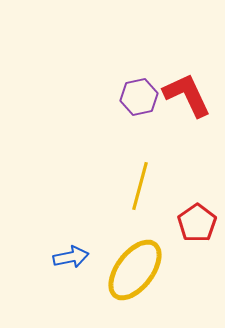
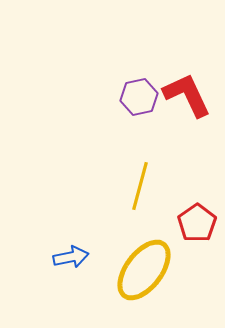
yellow ellipse: moved 9 px right
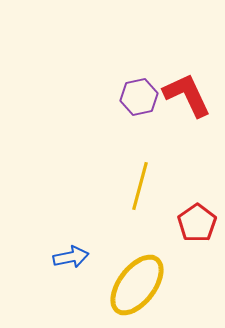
yellow ellipse: moved 7 px left, 15 px down
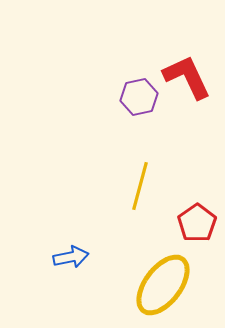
red L-shape: moved 18 px up
yellow ellipse: moved 26 px right
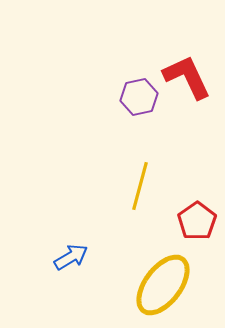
red pentagon: moved 2 px up
blue arrow: rotated 20 degrees counterclockwise
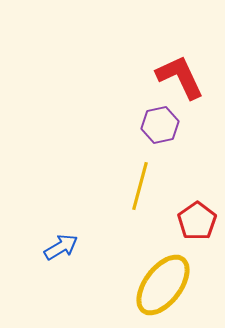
red L-shape: moved 7 px left
purple hexagon: moved 21 px right, 28 px down
blue arrow: moved 10 px left, 10 px up
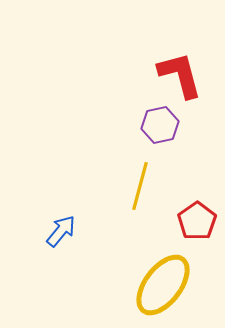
red L-shape: moved 2 px up; rotated 10 degrees clockwise
blue arrow: moved 16 px up; rotated 20 degrees counterclockwise
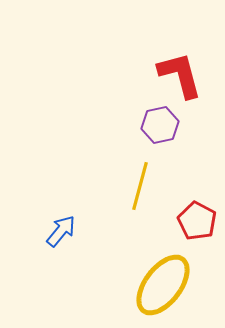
red pentagon: rotated 9 degrees counterclockwise
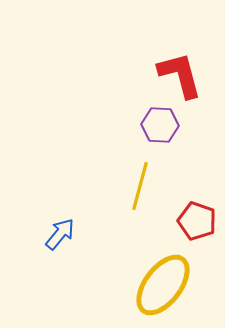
purple hexagon: rotated 15 degrees clockwise
red pentagon: rotated 9 degrees counterclockwise
blue arrow: moved 1 px left, 3 px down
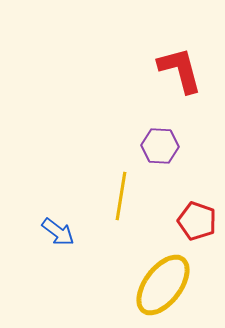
red L-shape: moved 5 px up
purple hexagon: moved 21 px down
yellow line: moved 19 px left, 10 px down; rotated 6 degrees counterclockwise
blue arrow: moved 2 px left, 2 px up; rotated 88 degrees clockwise
